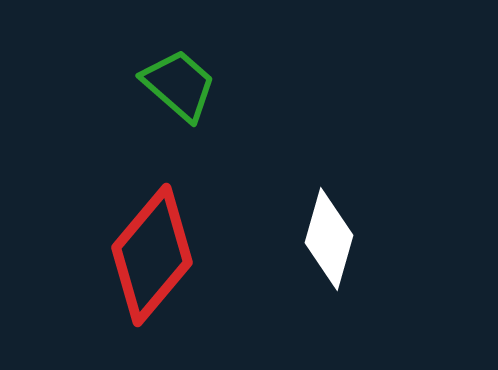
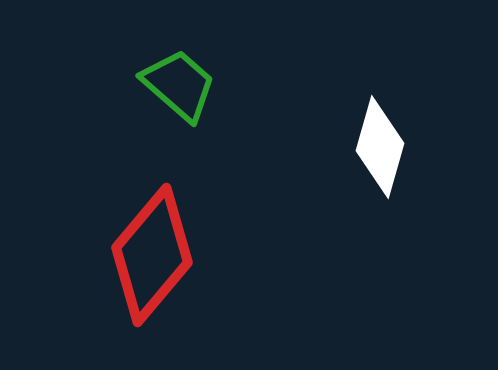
white diamond: moved 51 px right, 92 px up
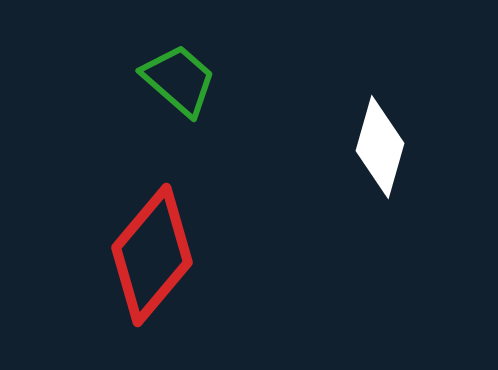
green trapezoid: moved 5 px up
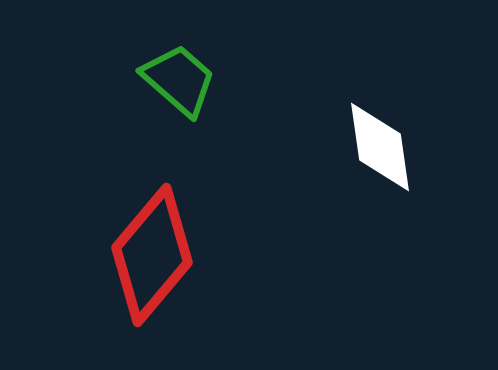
white diamond: rotated 24 degrees counterclockwise
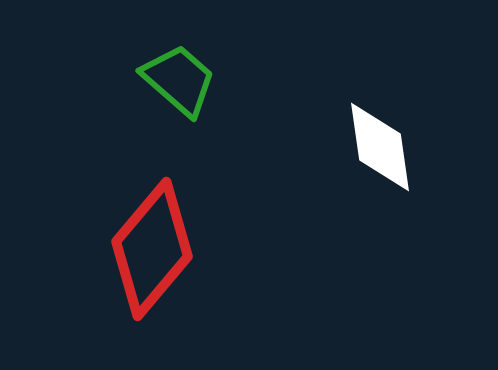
red diamond: moved 6 px up
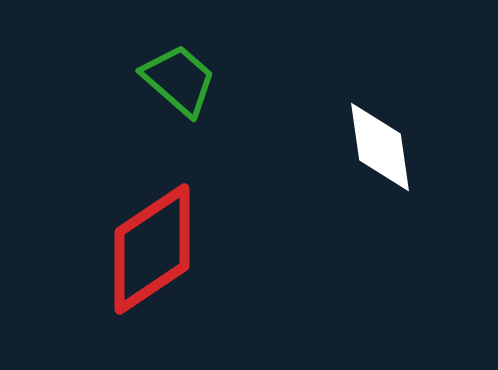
red diamond: rotated 16 degrees clockwise
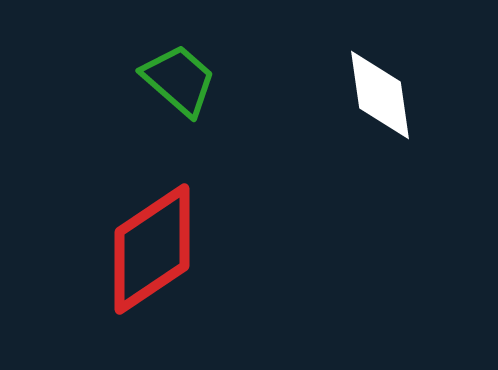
white diamond: moved 52 px up
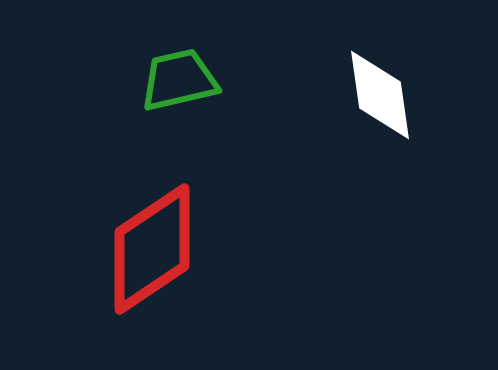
green trapezoid: rotated 54 degrees counterclockwise
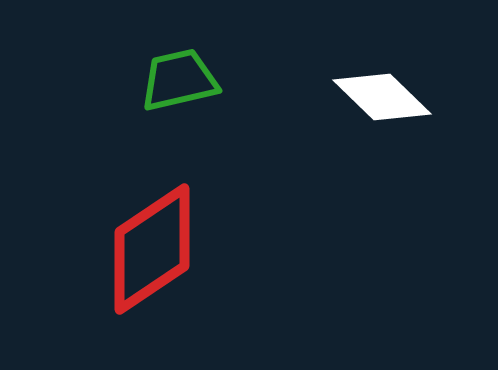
white diamond: moved 2 px right, 2 px down; rotated 38 degrees counterclockwise
